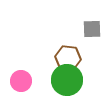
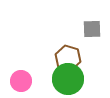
brown hexagon: rotated 10 degrees clockwise
green circle: moved 1 px right, 1 px up
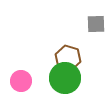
gray square: moved 4 px right, 5 px up
green circle: moved 3 px left, 1 px up
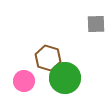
brown hexagon: moved 20 px left
pink circle: moved 3 px right
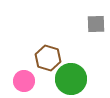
green circle: moved 6 px right, 1 px down
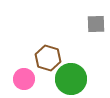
pink circle: moved 2 px up
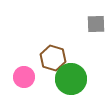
brown hexagon: moved 5 px right
pink circle: moved 2 px up
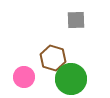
gray square: moved 20 px left, 4 px up
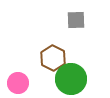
brown hexagon: rotated 10 degrees clockwise
pink circle: moved 6 px left, 6 px down
